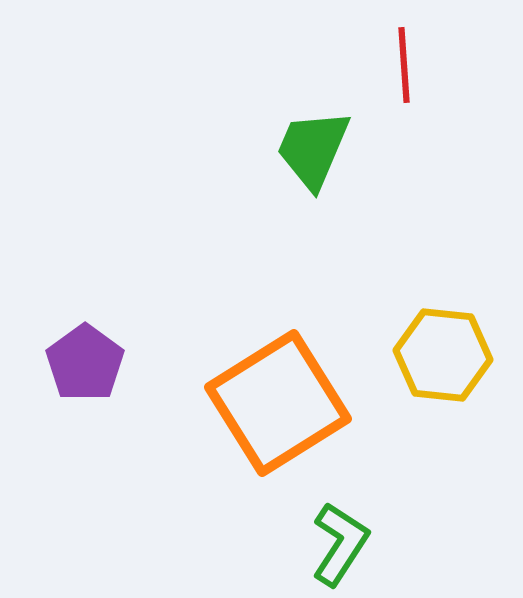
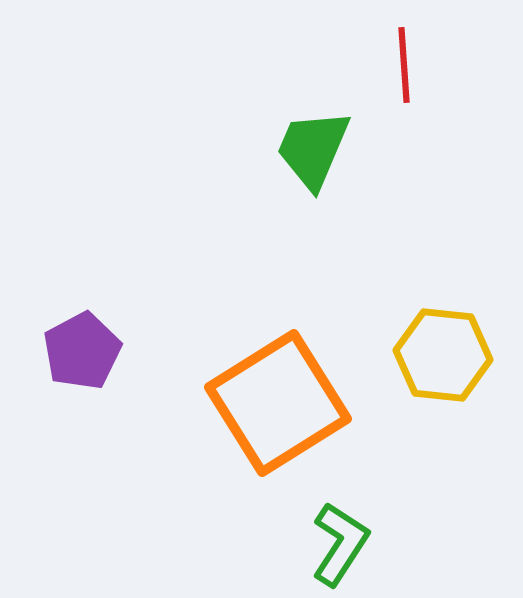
purple pentagon: moved 3 px left, 12 px up; rotated 8 degrees clockwise
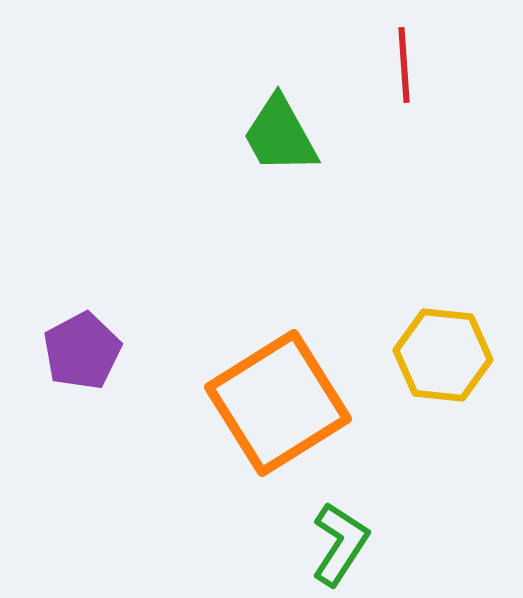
green trapezoid: moved 33 px left, 14 px up; rotated 52 degrees counterclockwise
